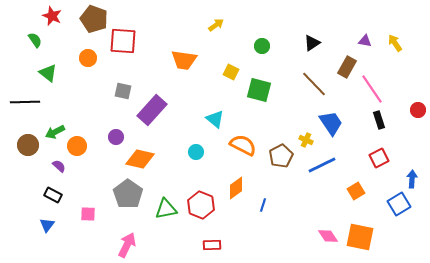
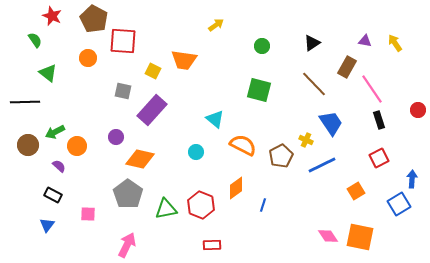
brown pentagon at (94, 19): rotated 8 degrees clockwise
yellow square at (231, 72): moved 78 px left, 1 px up
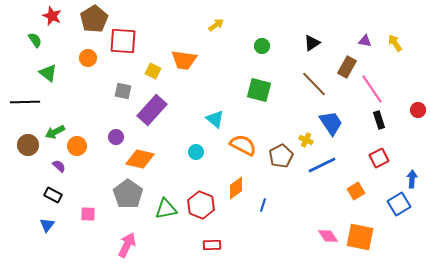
brown pentagon at (94, 19): rotated 12 degrees clockwise
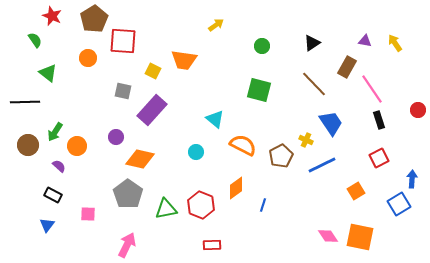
green arrow at (55, 132): rotated 30 degrees counterclockwise
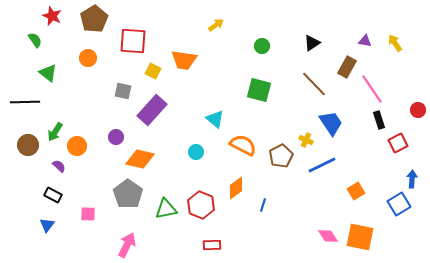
red square at (123, 41): moved 10 px right
red square at (379, 158): moved 19 px right, 15 px up
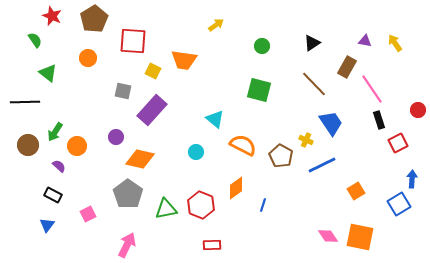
brown pentagon at (281, 156): rotated 15 degrees counterclockwise
pink square at (88, 214): rotated 28 degrees counterclockwise
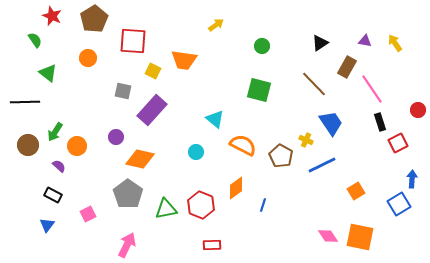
black triangle at (312, 43): moved 8 px right
black rectangle at (379, 120): moved 1 px right, 2 px down
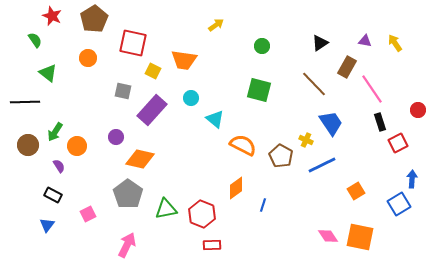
red square at (133, 41): moved 2 px down; rotated 8 degrees clockwise
cyan circle at (196, 152): moved 5 px left, 54 px up
purple semicircle at (59, 166): rotated 16 degrees clockwise
red hexagon at (201, 205): moved 1 px right, 9 px down
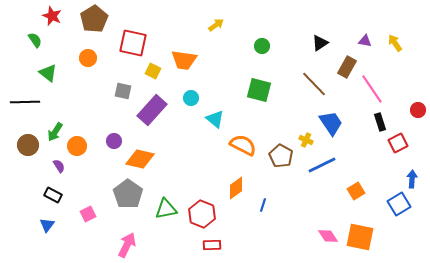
purple circle at (116, 137): moved 2 px left, 4 px down
